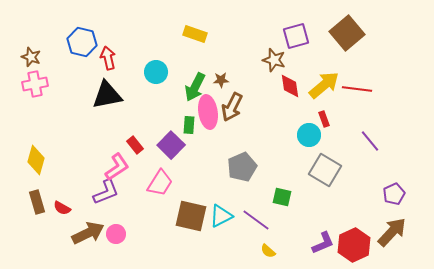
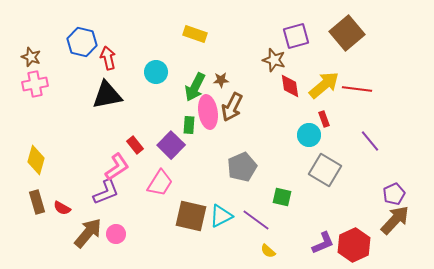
brown arrow at (392, 232): moved 3 px right, 12 px up
brown arrow at (88, 233): rotated 24 degrees counterclockwise
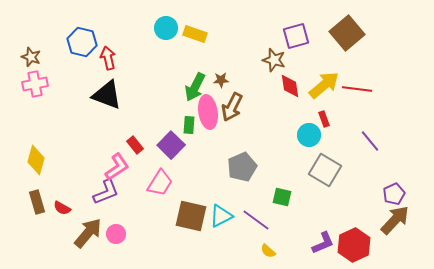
cyan circle at (156, 72): moved 10 px right, 44 px up
black triangle at (107, 95): rotated 32 degrees clockwise
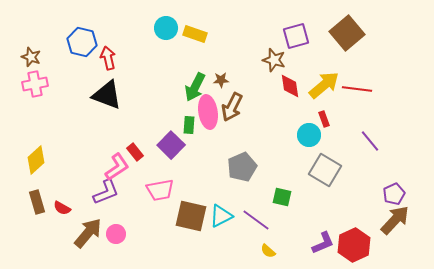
red rectangle at (135, 145): moved 7 px down
yellow diamond at (36, 160): rotated 32 degrees clockwise
pink trapezoid at (160, 183): moved 7 px down; rotated 48 degrees clockwise
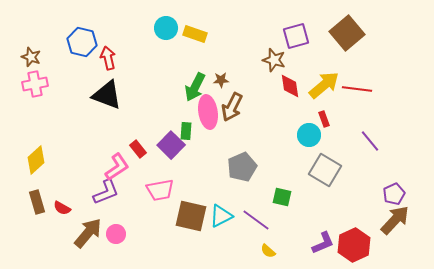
green rectangle at (189, 125): moved 3 px left, 6 px down
red rectangle at (135, 152): moved 3 px right, 3 px up
